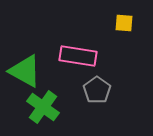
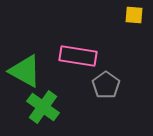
yellow square: moved 10 px right, 8 px up
gray pentagon: moved 9 px right, 5 px up
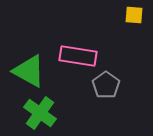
green triangle: moved 4 px right
green cross: moved 3 px left, 6 px down
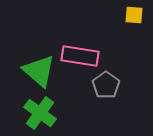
pink rectangle: moved 2 px right
green triangle: moved 10 px right; rotated 12 degrees clockwise
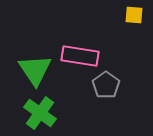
green triangle: moved 4 px left, 1 px up; rotated 15 degrees clockwise
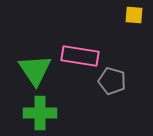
gray pentagon: moved 6 px right, 4 px up; rotated 20 degrees counterclockwise
green cross: rotated 36 degrees counterclockwise
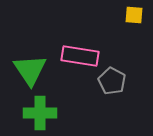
green triangle: moved 5 px left
gray pentagon: rotated 12 degrees clockwise
